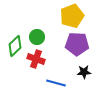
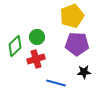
red cross: rotated 36 degrees counterclockwise
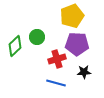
red cross: moved 21 px right
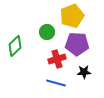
green circle: moved 10 px right, 5 px up
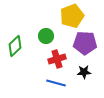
green circle: moved 1 px left, 4 px down
purple pentagon: moved 8 px right, 1 px up
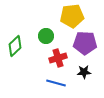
yellow pentagon: rotated 15 degrees clockwise
red cross: moved 1 px right, 1 px up
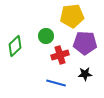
red cross: moved 2 px right, 3 px up
black star: moved 1 px right, 2 px down
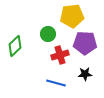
green circle: moved 2 px right, 2 px up
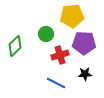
green circle: moved 2 px left
purple pentagon: moved 1 px left
blue line: rotated 12 degrees clockwise
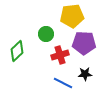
green diamond: moved 2 px right, 5 px down
blue line: moved 7 px right
